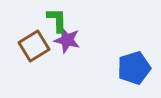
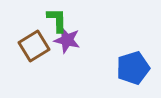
blue pentagon: moved 1 px left
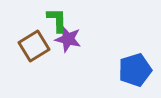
purple star: moved 1 px right, 1 px up
blue pentagon: moved 2 px right, 2 px down
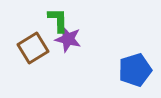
green L-shape: moved 1 px right
brown square: moved 1 px left, 2 px down
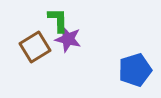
brown square: moved 2 px right, 1 px up
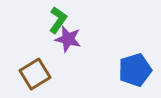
green L-shape: rotated 36 degrees clockwise
brown square: moved 27 px down
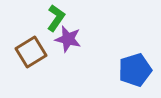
green L-shape: moved 2 px left, 2 px up
brown square: moved 4 px left, 22 px up
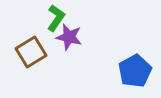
purple star: moved 1 px right, 2 px up
blue pentagon: moved 1 px down; rotated 12 degrees counterclockwise
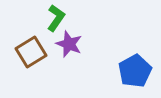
purple star: moved 7 px down; rotated 8 degrees clockwise
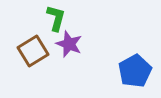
green L-shape: rotated 20 degrees counterclockwise
brown square: moved 2 px right, 1 px up
